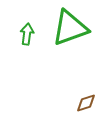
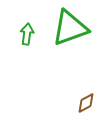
brown diamond: rotated 10 degrees counterclockwise
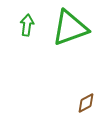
green arrow: moved 9 px up
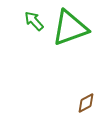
green arrow: moved 7 px right, 4 px up; rotated 50 degrees counterclockwise
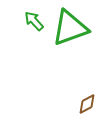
brown diamond: moved 1 px right, 1 px down
